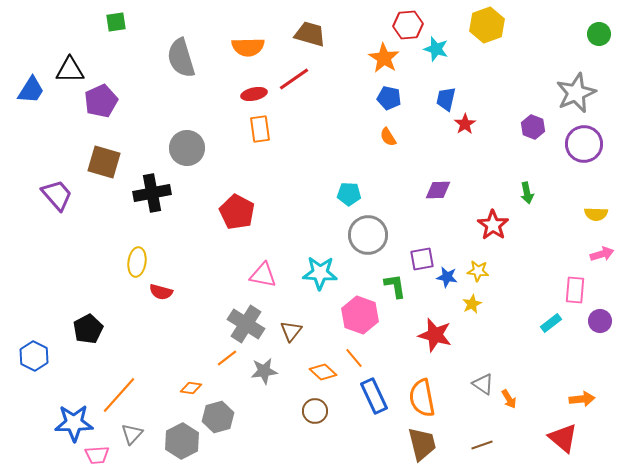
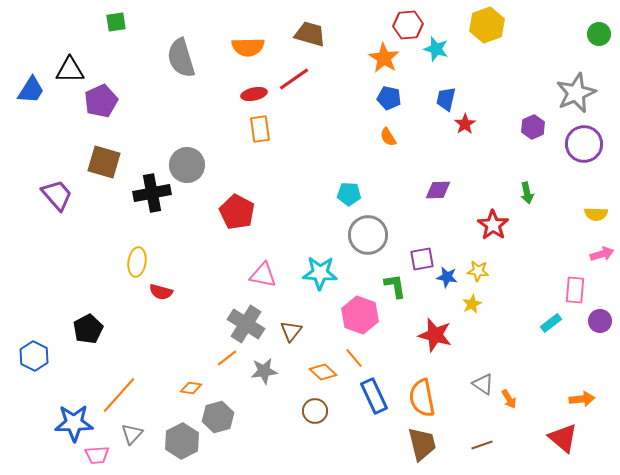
purple hexagon at (533, 127): rotated 15 degrees clockwise
gray circle at (187, 148): moved 17 px down
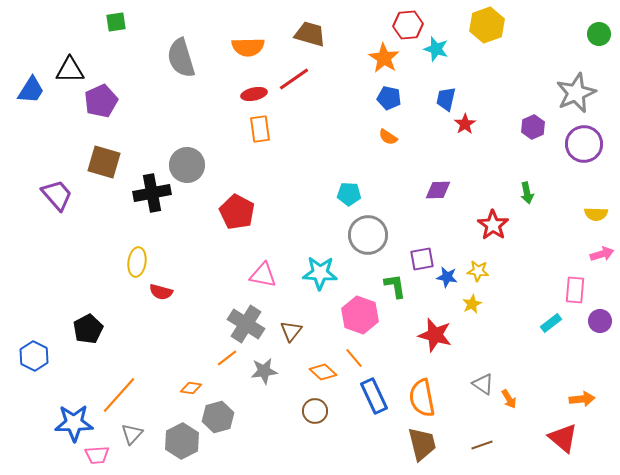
orange semicircle at (388, 137): rotated 24 degrees counterclockwise
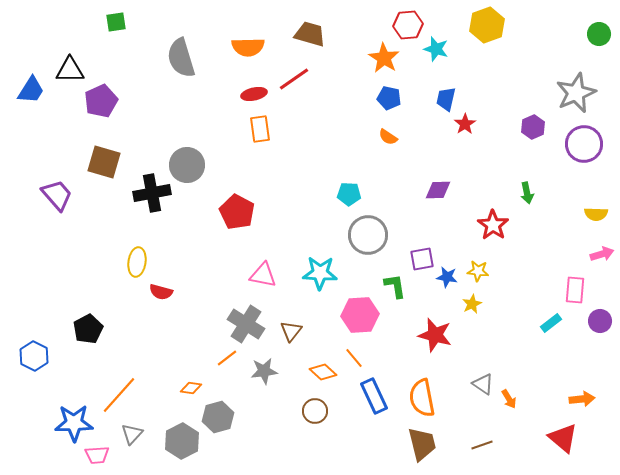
pink hexagon at (360, 315): rotated 24 degrees counterclockwise
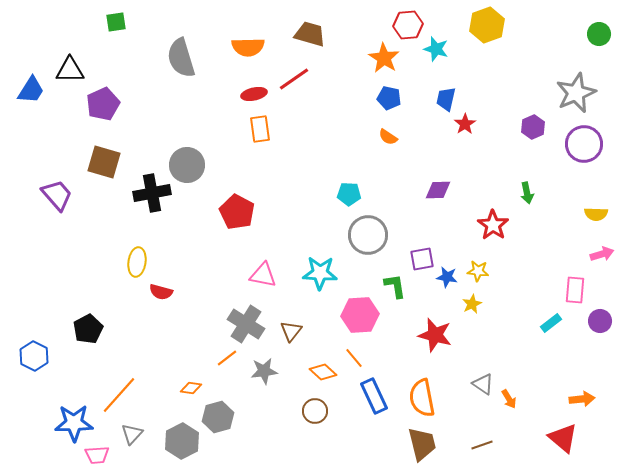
purple pentagon at (101, 101): moved 2 px right, 3 px down
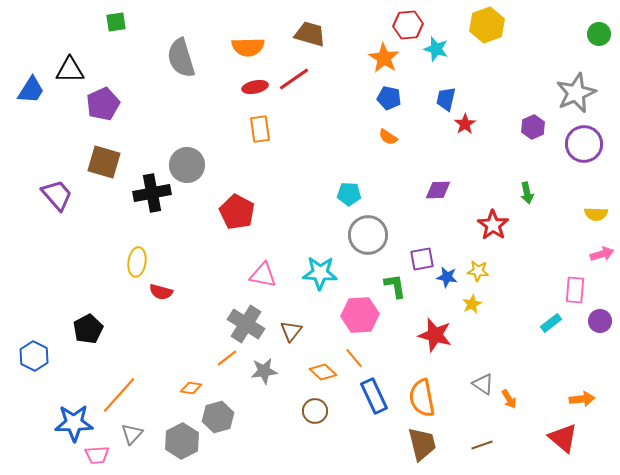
red ellipse at (254, 94): moved 1 px right, 7 px up
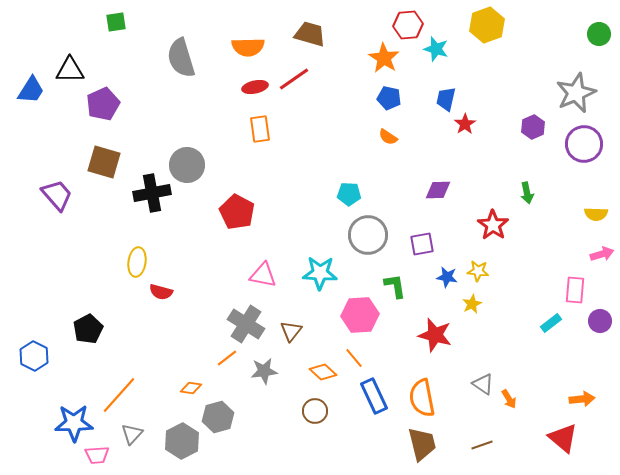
purple square at (422, 259): moved 15 px up
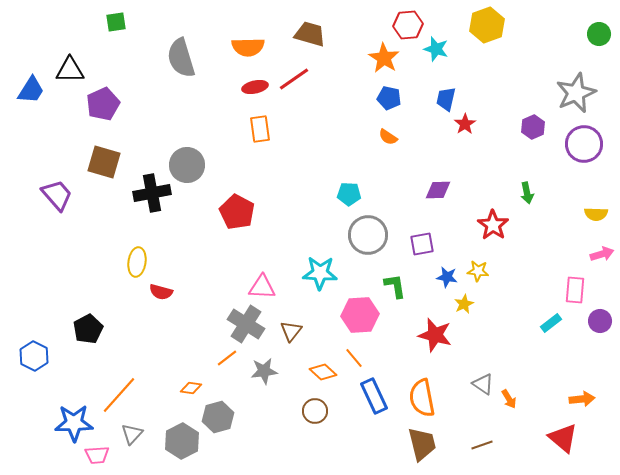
pink triangle at (263, 275): moved 1 px left, 12 px down; rotated 8 degrees counterclockwise
yellow star at (472, 304): moved 8 px left
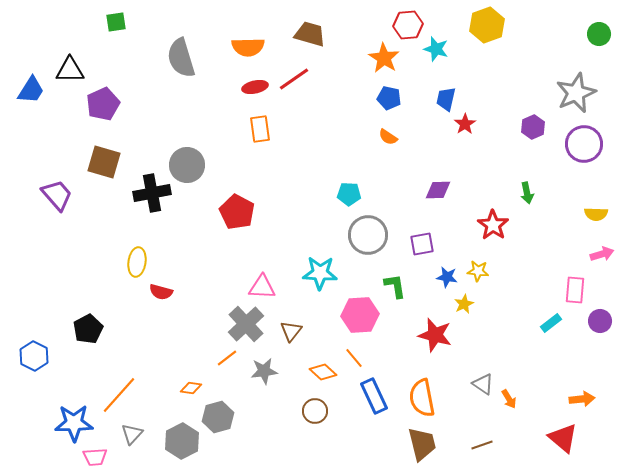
gray cross at (246, 324): rotated 15 degrees clockwise
pink trapezoid at (97, 455): moved 2 px left, 2 px down
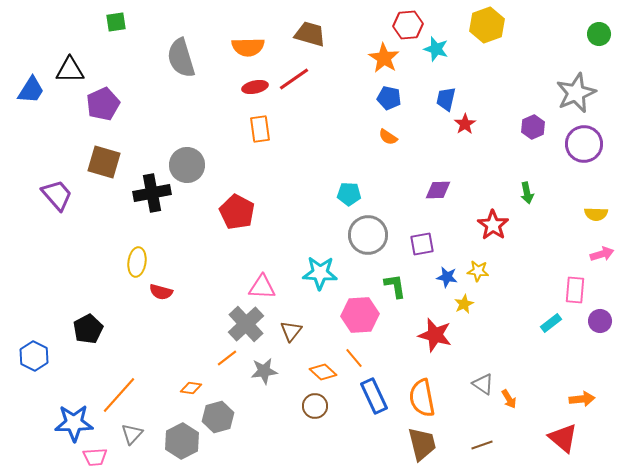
brown circle at (315, 411): moved 5 px up
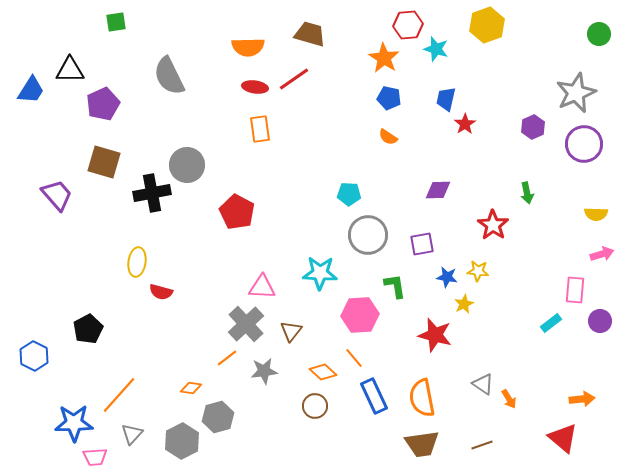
gray semicircle at (181, 58): moved 12 px left, 18 px down; rotated 9 degrees counterclockwise
red ellipse at (255, 87): rotated 20 degrees clockwise
brown trapezoid at (422, 444): rotated 96 degrees clockwise
